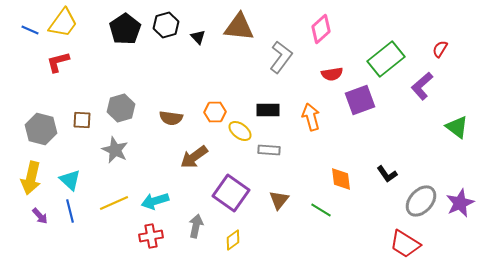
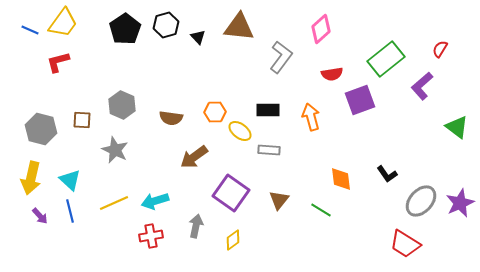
gray hexagon at (121, 108): moved 1 px right, 3 px up; rotated 20 degrees counterclockwise
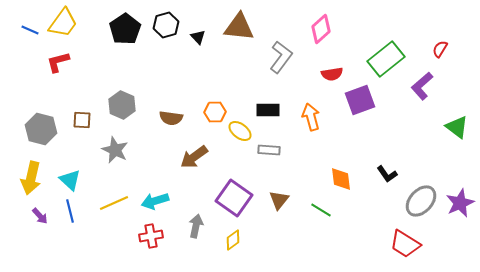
purple square at (231, 193): moved 3 px right, 5 px down
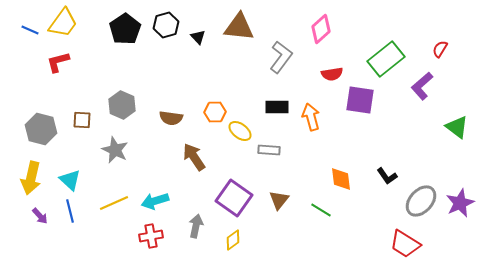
purple square at (360, 100): rotated 28 degrees clockwise
black rectangle at (268, 110): moved 9 px right, 3 px up
brown arrow at (194, 157): rotated 92 degrees clockwise
black L-shape at (387, 174): moved 2 px down
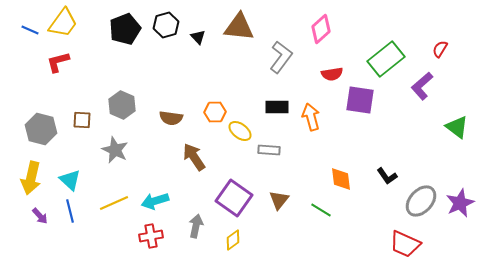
black pentagon at (125, 29): rotated 12 degrees clockwise
red trapezoid at (405, 244): rotated 8 degrees counterclockwise
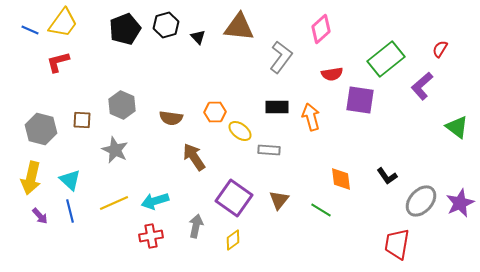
red trapezoid at (405, 244): moved 8 px left; rotated 76 degrees clockwise
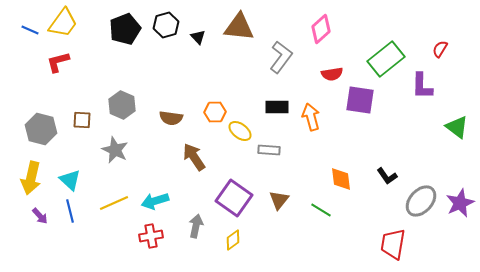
purple L-shape at (422, 86): rotated 48 degrees counterclockwise
red trapezoid at (397, 244): moved 4 px left
